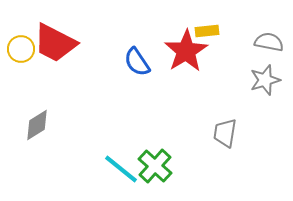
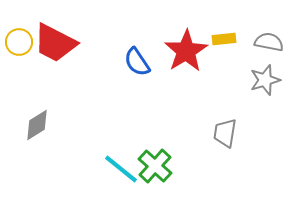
yellow rectangle: moved 17 px right, 8 px down
yellow circle: moved 2 px left, 7 px up
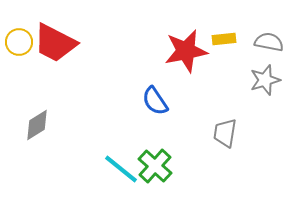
red star: rotated 21 degrees clockwise
blue semicircle: moved 18 px right, 39 px down
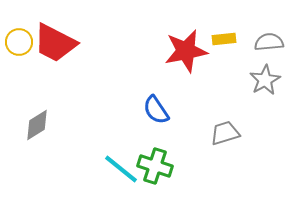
gray semicircle: rotated 16 degrees counterclockwise
gray star: rotated 12 degrees counterclockwise
blue semicircle: moved 1 px right, 9 px down
gray trapezoid: rotated 64 degrees clockwise
green cross: rotated 24 degrees counterclockwise
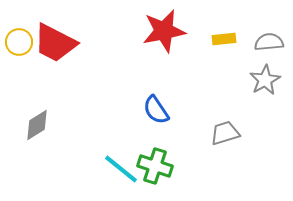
red star: moved 22 px left, 20 px up
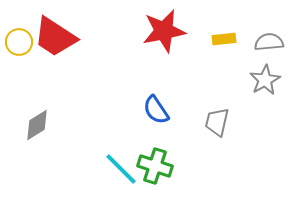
red trapezoid: moved 6 px up; rotated 6 degrees clockwise
gray trapezoid: moved 8 px left, 11 px up; rotated 60 degrees counterclockwise
cyan line: rotated 6 degrees clockwise
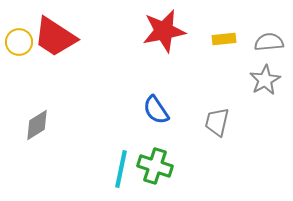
cyan line: rotated 57 degrees clockwise
